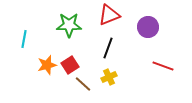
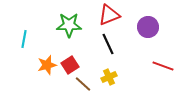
black line: moved 4 px up; rotated 45 degrees counterclockwise
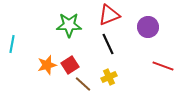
cyan line: moved 12 px left, 5 px down
